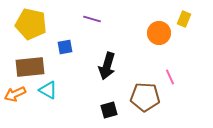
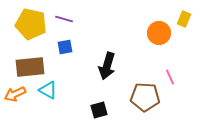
purple line: moved 28 px left
black square: moved 10 px left
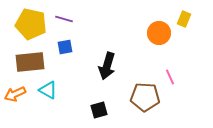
brown rectangle: moved 5 px up
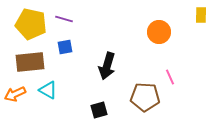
yellow rectangle: moved 17 px right, 4 px up; rotated 21 degrees counterclockwise
orange circle: moved 1 px up
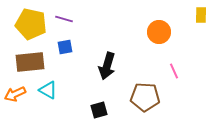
pink line: moved 4 px right, 6 px up
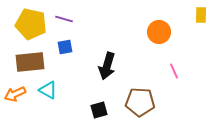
brown pentagon: moved 5 px left, 5 px down
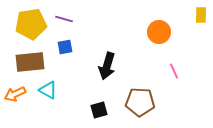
yellow pentagon: rotated 20 degrees counterclockwise
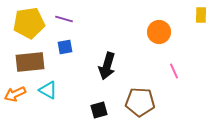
yellow pentagon: moved 2 px left, 1 px up
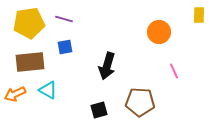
yellow rectangle: moved 2 px left
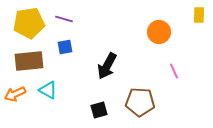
brown rectangle: moved 1 px left, 1 px up
black arrow: rotated 12 degrees clockwise
